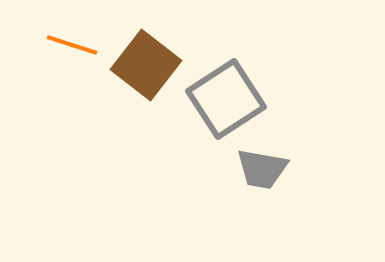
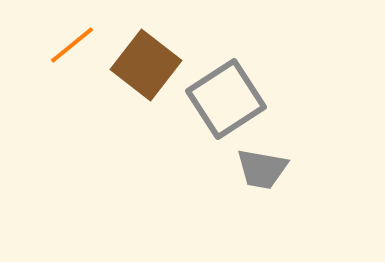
orange line: rotated 57 degrees counterclockwise
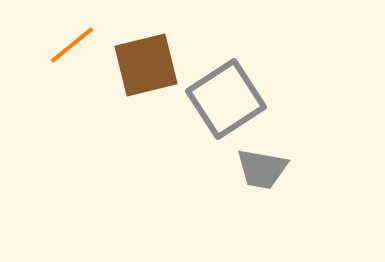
brown square: rotated 38 degrees clockwise
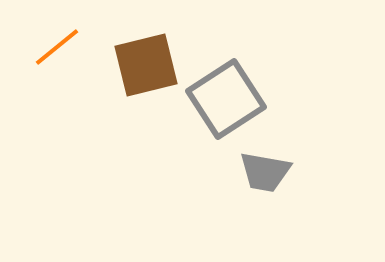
orange line: moved 15 px left, 2 px down
gray trapezoid: moved 3 px right, 3 px down
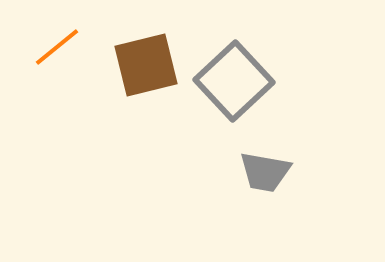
gray square: moved 8 px right, 18 px up; rotated 10 degrees counterclockwise
